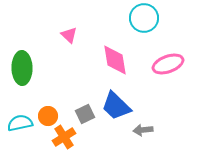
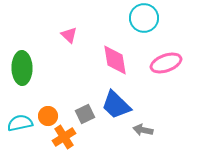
pink ellipse: moved 2 px left, 1 px up
blue trapezoid: moved 1 px up
gray arrow: rotated 18 degrees clockwise
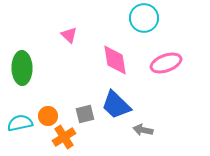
gray square: rotated 12 degrees clockwise
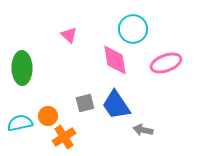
cyan circle: moved 11 px left, 11 px down
blue trapezoid: rotated 12 degrees clockwise
gray square: moved 11 px up
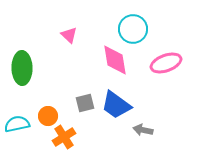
blue trapezoid: rotated 20 degrees counterclockwise
cyan semicircle: moved 3 px left, 1 px down
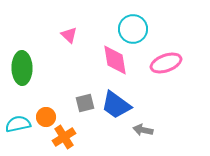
orange circle: moved 2 px left, 1 px down
cyan semicircle: moved 1 px right
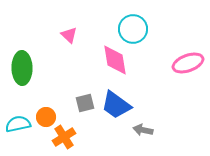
pink ellipse: moved 22 px right
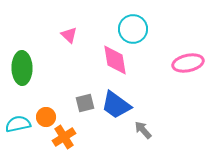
pink ellipse: rotated 8 degrees clockwise
gray arrow: rotated 36 degrees clockwise
